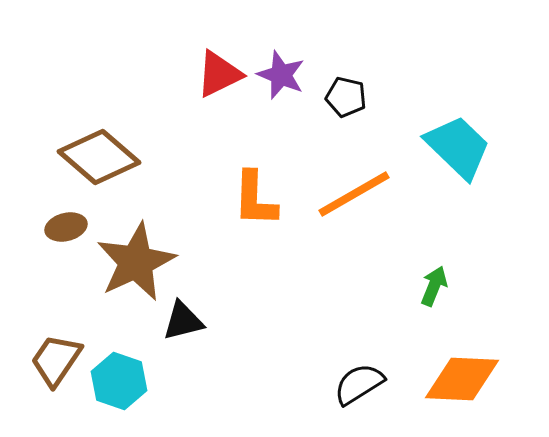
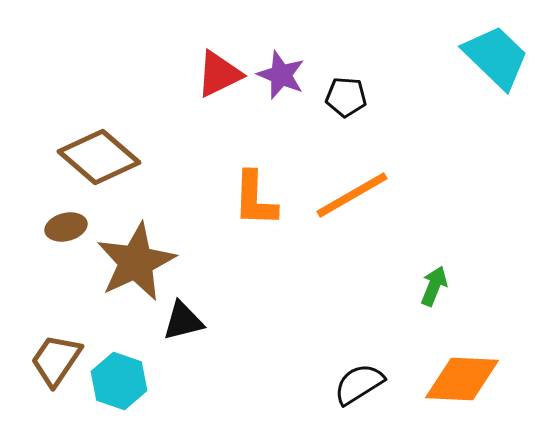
black pentagon: rotated 9 degrees counterclockwise
cyan trapezoid: moved 38 px right, 90 px up
orange line: moved 2 px left, 1 px down
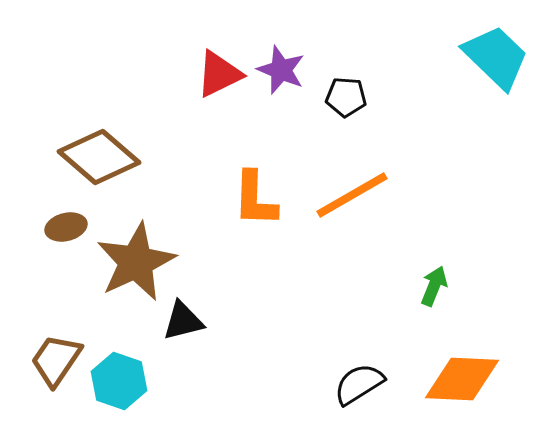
purple star: moved 5 px up
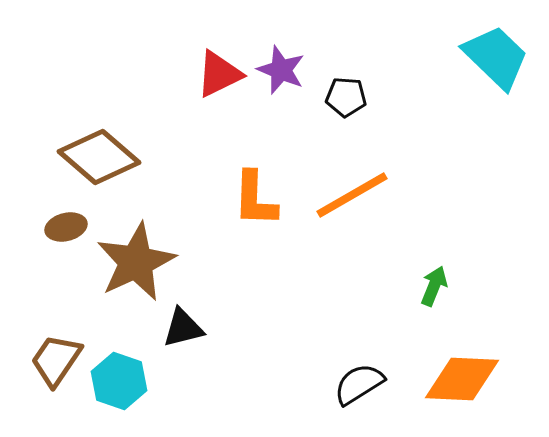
black triangle: moved 7 px down
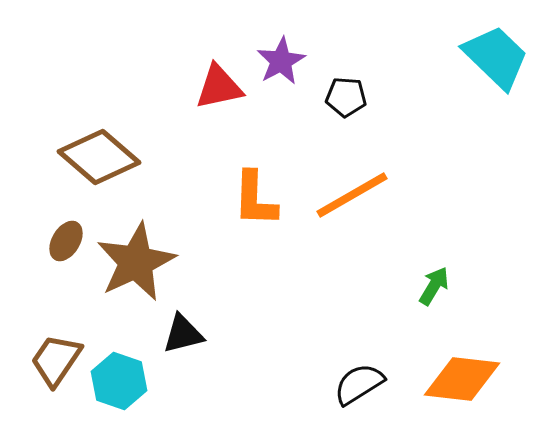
purple star: moved 9 px up; rotated 21 degrees clockwise
red triangle: moved 13 px down; rotated 14 degrees clockwise
brown ellipse: moved 14 px down; rotated 45 degrees counterclockwise
green arrow: rotated 9 degrees clockwise
black triangle: moved 6 px down
orange diamond: rotated 4 degrees clockwise
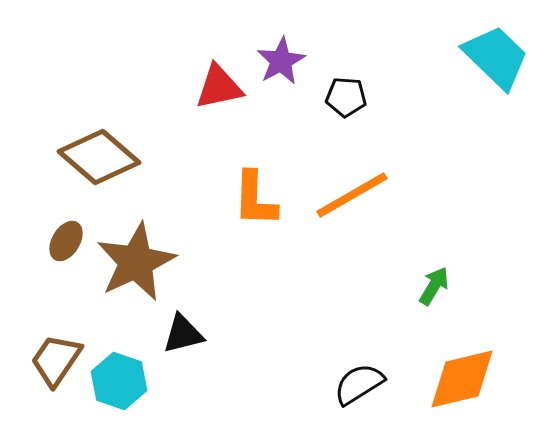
orange diamond: rotated 20 degrees counterclockwise
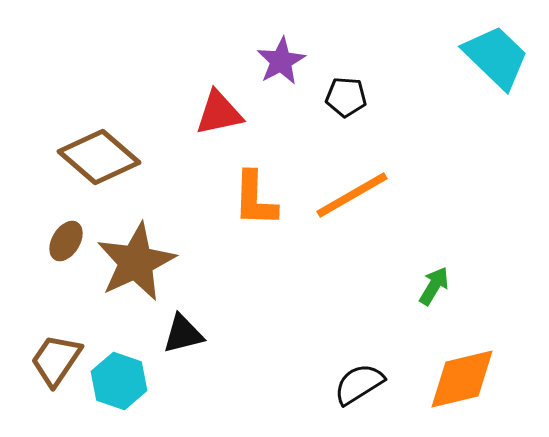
red triangle: moved 26 px down
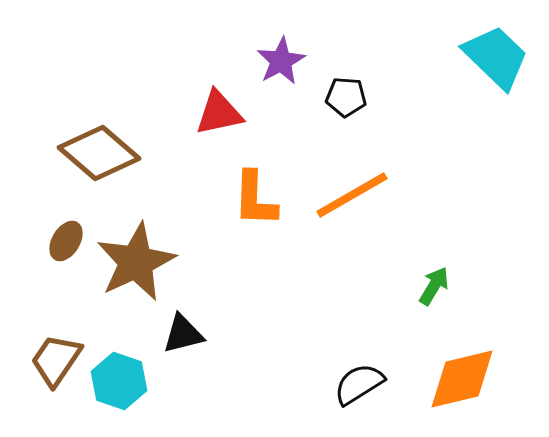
brown diamond: moved 4 px up
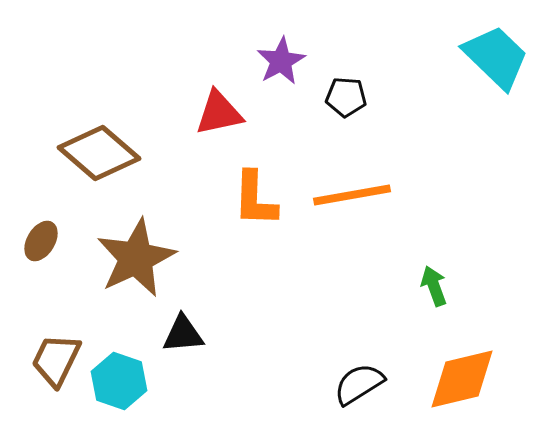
orange line: rotated 20 degrees clockwise
brown ellipse: moved 25 px left
brown star: moved 4 px up
green arrow: rotated 51 degrees counterclockwise
black triangle: rotated 9 degrees clockwise
brown trapezoid: rotated 8 degrees counterclockwise
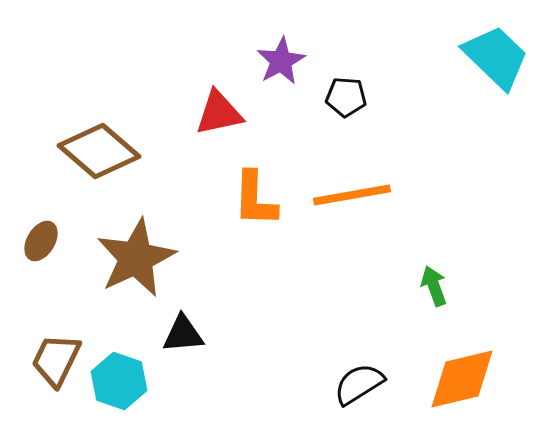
brown diamond: moved 2 px up
